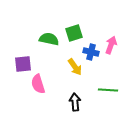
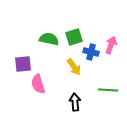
green square: moved 4 px down
yellow arrow: moved 1 px left
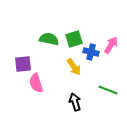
green square: moved 2 px down
pink arrow: rotated 12 degrees clockwise
pink semicircle: moved 2 px left, 1 px up
green line: rotated 18 degrees clockwise
black arrow: rotated 12 degrees counterclockwise
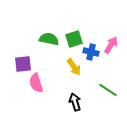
green line: rotated 12 degrees clockwise
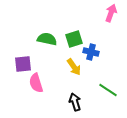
green semicircle: moved 2 px left
pink arrow: moved 32 px up; rotated 12 degrees counterclockwise
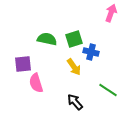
black arrow: rotated 24 degrees counterclockwise
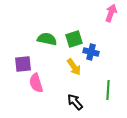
green line: rotated 60 degrees clockwise
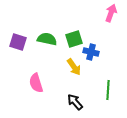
purple square: moved 5 px left, 22 px up; rotated 24 degrees clockwise
